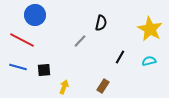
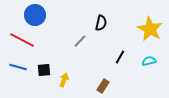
yellow arrow: moved 7 px up
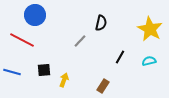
blue line: moved 6 px left, 5 px down
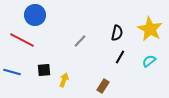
black semicircle: moved 16 px right, 10 px down
cyan semicircle: rotated 24 degrees counterclockwise
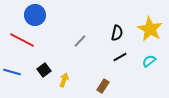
black line: rotated 32 degrees clockwise
black square: rotated 32 degrees counterclockwise
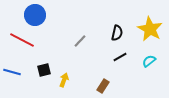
black square: rotated 24 degrees clockwise
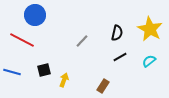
gray line: moved 2 px right
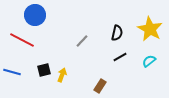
yellow arrow: moved 2 px left, 5 px up
brown rectangle: moved 3 px left
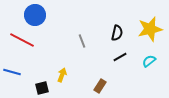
yellow star: rotated 30 degrees clockwise
gray line: rotated 64 degrees counterclockwise
black square: moved 2 px left, 18 px down
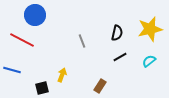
blue line: moved 2 px up
